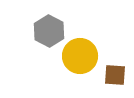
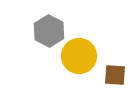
yellow circle: moved 1 px left
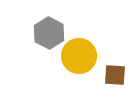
gray hexagon: moved 2 px down
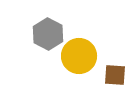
gray hexagon: moved 1 px left, 1 px down
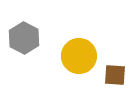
gray hexagon: moved 24 px left, 4 px down
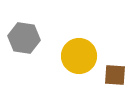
gray hexagon: rotated 20 degrees counterclockwise
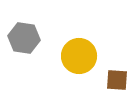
brown square: moved 2 px right, 5 px down
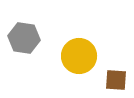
brown square: moved 1 px left
